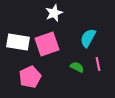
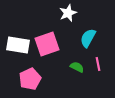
white star: moved 14 px right
white rectangle: moved 3 px down
pink pentagon: moved 2 px down
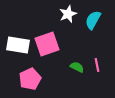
white star: moved 1 px down
cyan semicircle: moved 5 px right, 18 px up
pink line: moved 1 px left, 1 px down
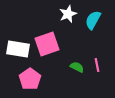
white rectangle: moved 4 px down
pink pentagon: rotated 10 degrees counterclockwise
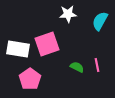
white star: rotated 18 degrees clockwise
cyan semicircle: moved 7 px right, 1 px down
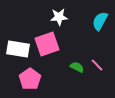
white star: moved 9 px left, 3 px down
pink line: rotated 32 degrees counterclockwise
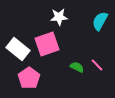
white rectangle: rotated 30 degrees clockwise
pink pentagon: moved 1 px left, 1 px up
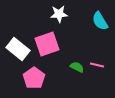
white star: moved 3 px up
cyan semicircle: rotated 60 degrees counterclockwise
pink line: rotated 32 degrees counterclockwise
pink pentagon: moved 5 px right
